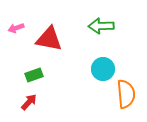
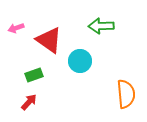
red triangle: moved 1 px down; rotated 24 degrees clockwise
cyan circle: moved 23 px left, 8 px up
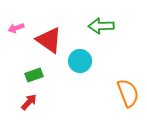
orange semicircle: moved 2 px right, 1 px up; rotated 16 degrees counterclockwise
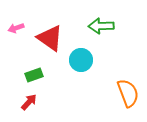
red triangle: moved 1 px right, 2 px up
cyan circle: moved 1 px right, 1 px up
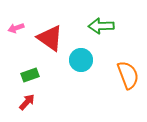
green rectangle: moved 4 px left
orange semicircle: moved 18 px up
red arrow: moved 2 px left
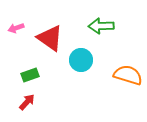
orange semicircle: rotated 52 degrees counterclockwise
